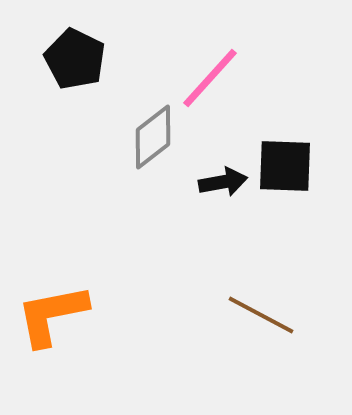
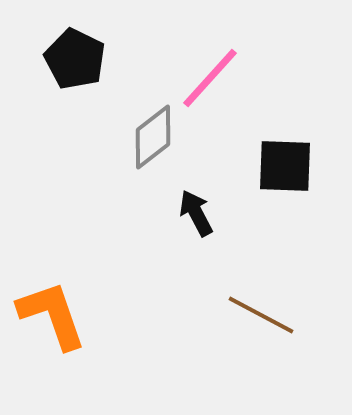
black arrow: moved 27 px left, 31 px down; rotated 108 degrees counterclockwise
orange L-shape: rotated 82 degrees clockwise
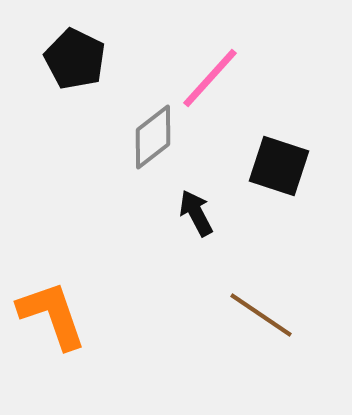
black square: moved 6 px left; rotated 16 degrees clockwise
brown line: rotated 6 degrees clockwise
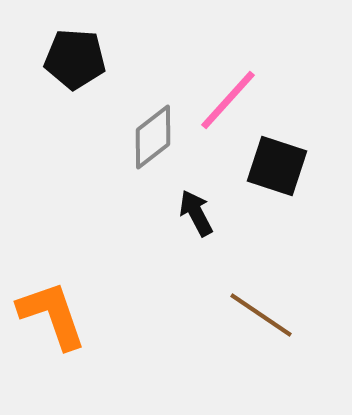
black pentagon: rotated 22 degrees counterclockwise
pink line: moved 18 px right, 22 px down
black square: moved 2 px left
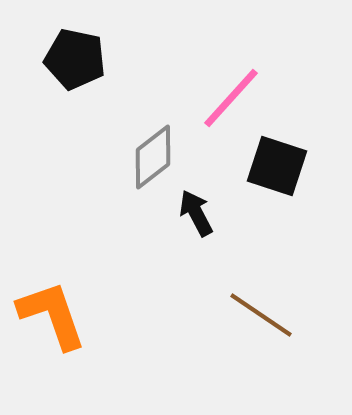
black pentagon: rotated 8 degrees clockwise
pink line: moved 3 px right, 2 px up
gray diamond: moved 20 px down
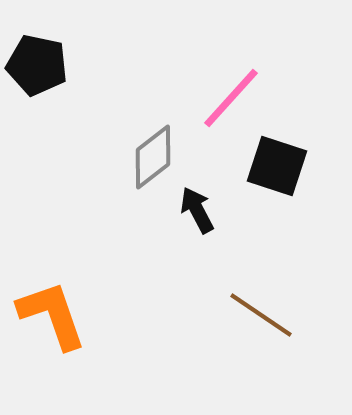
black pentagon: moved 38 px left, 6 px down
black arrow: moved 1 px right, 3 px up
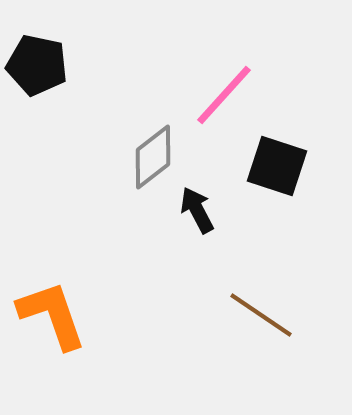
pink line: moved 7 px left, 3 px up
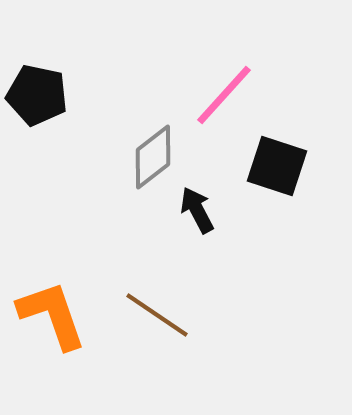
black pentagon: moved 30 px down
brown line: moved 104 px left
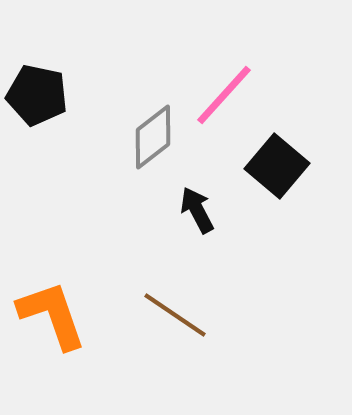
gray diamond: moved 20 px up
black square: rotated 22 degrees clockwise
brown line: moved 18 px right
